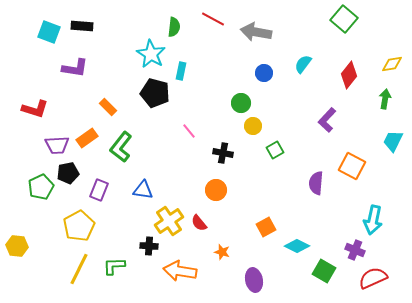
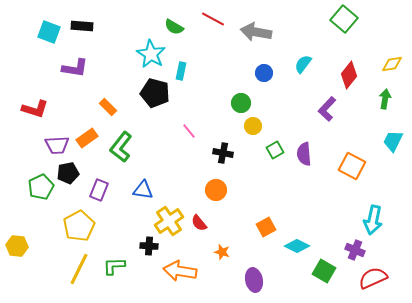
green semicircle at (174, 27): rotated 114 degrees clockwise
purple L-shape at (327, 120): moved 11 px up
purple semicircle at (316, 183): moved 12 px left, 29 px up; rotated 10 degrees counterclockwise
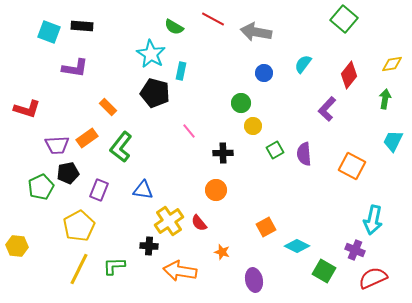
red L-shape at (35, 109): moved 8 px left
black cross at (223, 153): rotated 12 degrees counterclockwise
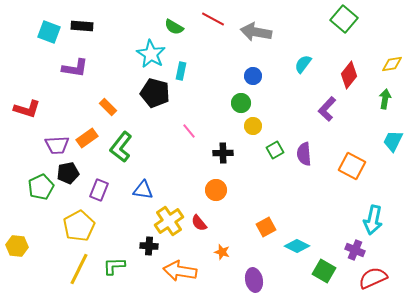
blue circle at (264, 73): moved 11 px left, 3 px down
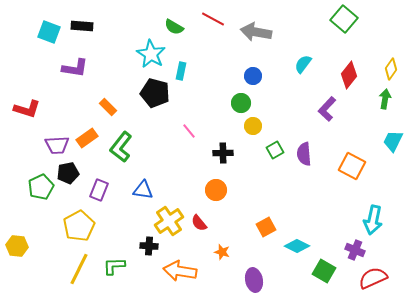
yellow diamond at (392, 64): moved 1 px left, 5 px down; rotated 45 degrees counterclockwise
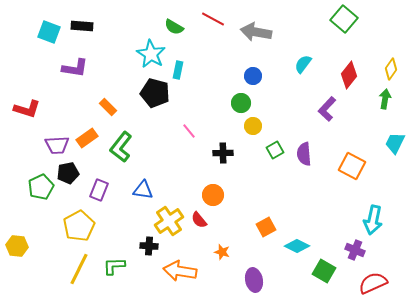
cyan rectangle at (181, 71): moved 3 px left, 1 px up
cyan trapezoid at (393, 141): moved 2 px right, 2 px down
orange circle at (216, 190): moved 3 px left, 5 px down
red semicircle at (199, 223): moved 3 px up
red semicircle at (373, 278): moved 5 px down
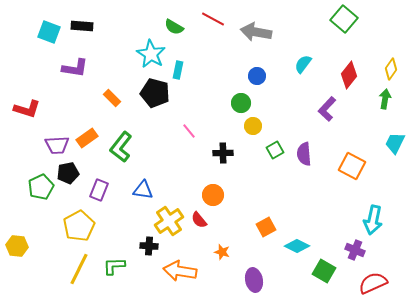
blue circle at (253, 76): moved 4 px right
orange rectangle at (108, 107): moved 4 px right, 9 px up
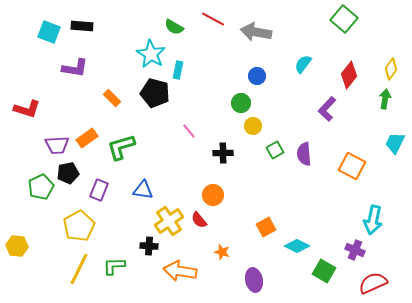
green L-shape at (121, 147): rotated 36 degrees clockwise
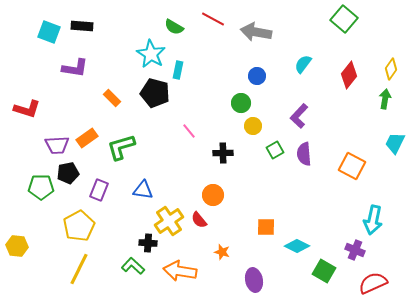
purple L-shape at (327, 109): moved 28 px left, 7 px down
green pentagon at (41, 187): rotated 25 degrees clockwise
orange square at (266, 227): rotated 30 degrees clockwise
black cross at (149, 246): moved 1 px left, 3 px up
green L-shape at (114, 266): moved 19 px right; rotated 45 degrees clockwise
